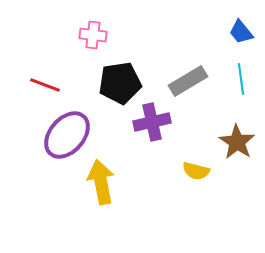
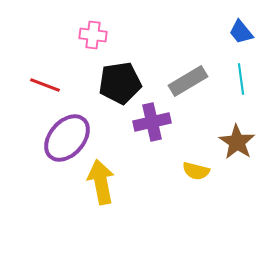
purple ellipse: moved 3 px down
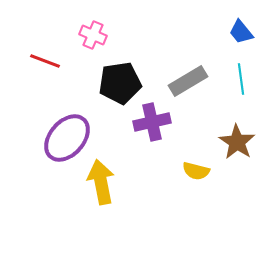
pink cross: rotated 16 degrees clockwise
red line: moved 24 px up
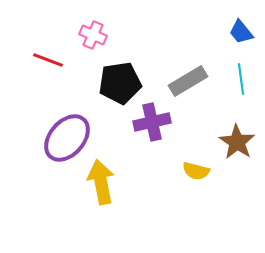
red line: moved 3 px right, 1 px up
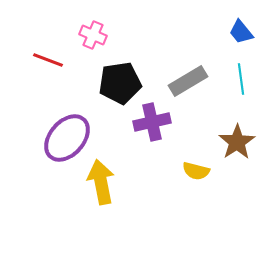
brown star: rotated 6 degrees clockwise
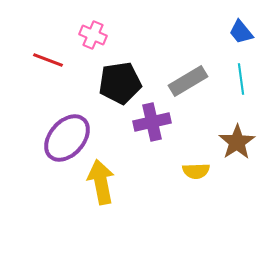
yellow semicircle: rotated 16 degrees counterclockwise
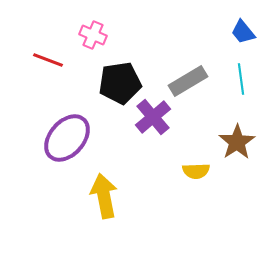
blue trapezoid: moved 2 px right
purple cross: moved 1 px right, 5 px up; rotated 27 degrees counterclockwise
yellow arrow: moved 3 px right, 14 px down
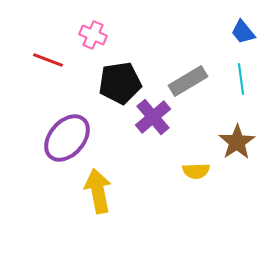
yellow arrow: moved 6 px left, 5 px up
